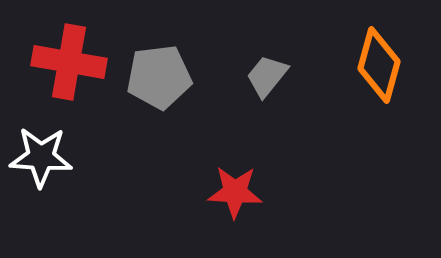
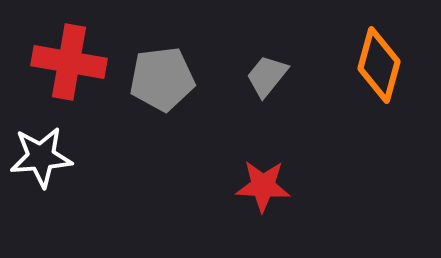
gray pentagon: moved 3 px right, 2 px down
white star: rotated 8 degrees counterclockwise
red star: moved 28 px right, 6 px up
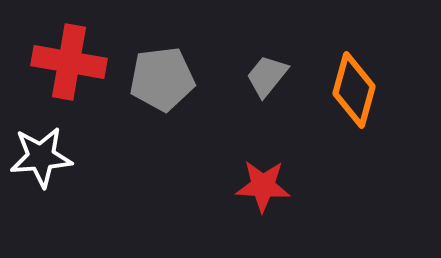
orange diamond: moved 25 px left, 25 px down
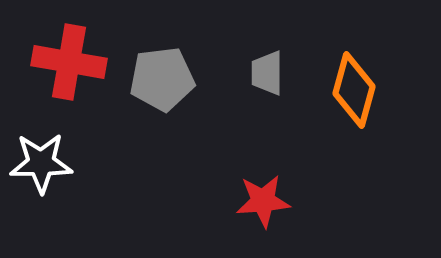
gray trapezoid: moved 3 px up; rotated 39 degrees counterclockwise
white star: moved 6 px down; rotated 4 degrees clockwise
red star: moved 15 px down; rotated 8 degrees counterclockwise
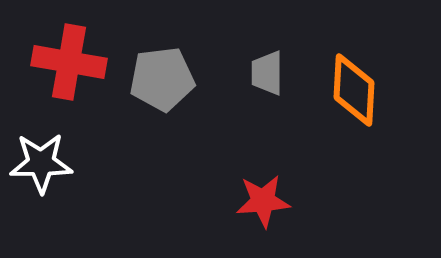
orange diamond: rotated 12 degrees counterclockwise
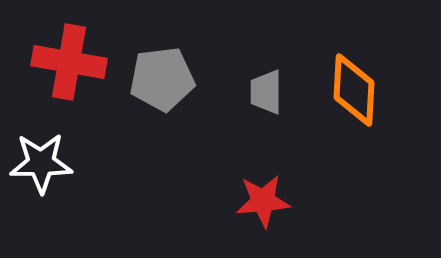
gray trapezoid: moved 1 px left, 19 px down
